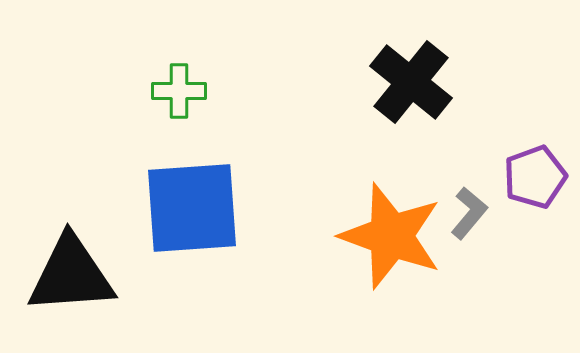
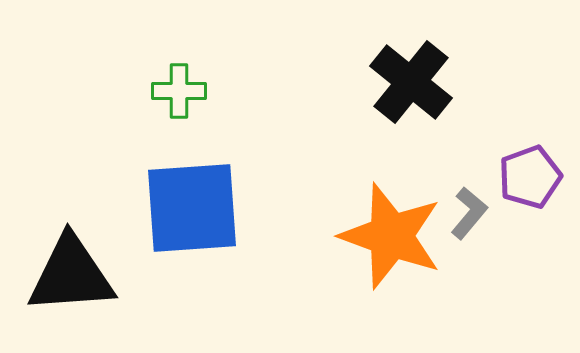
purple pentagon: moved 5 px left
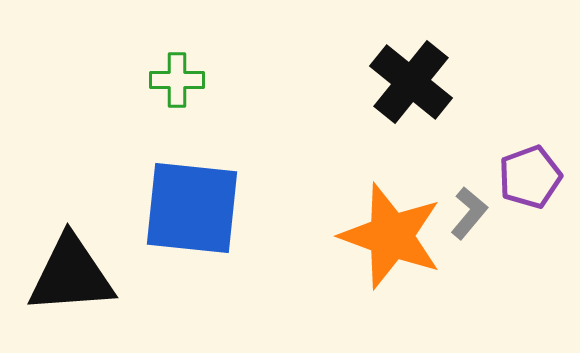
green cross: moved 2 px left, 11 px up
blue square: rotated 10 degrees clockwise
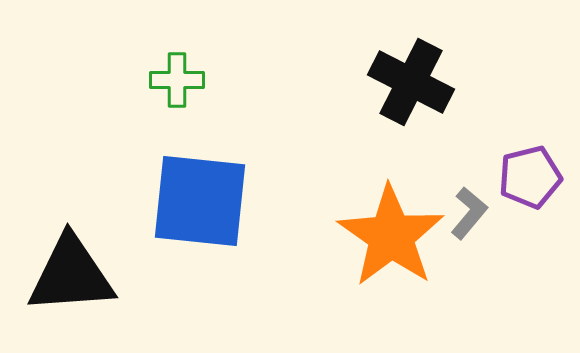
black cross: rotated 12 degrees counterclockwise
purple pentagon: rotated 6 degrees clockwise
blue square: moved 8 px right, 7 px up
orange star: rotated 15 degrees clockwise
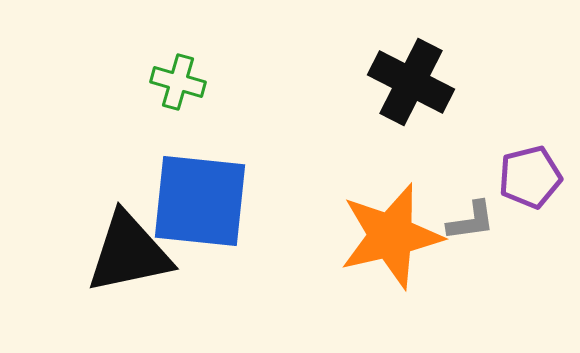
green cross: moved 1 px right, 2 px down; rotated 16 degrees clockwise
gray L-shape: moved 2 px right, 8 px down; rotated 42 degrees clockwise
orange star: rotated 24 degrees clockwise
black triangle: moved 58 px right, 22 px up; rotated 8 degrees counterclockwise
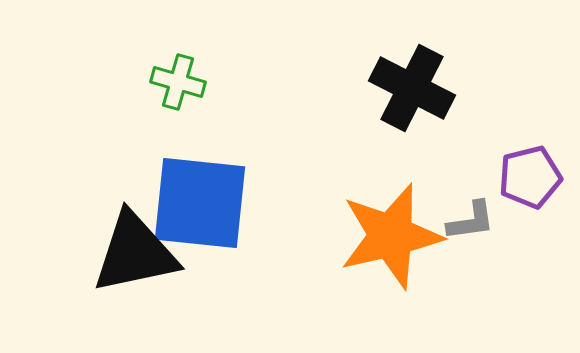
black cross: moved 1 px right, 6 px down
blue square: moved 2 px down
black triangle: moved 6 px right
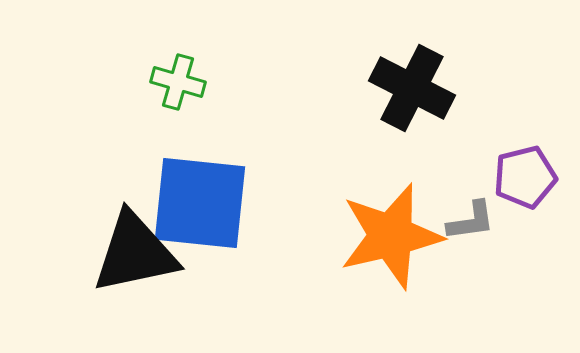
purple pentagon: moved 5 px left
